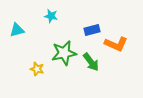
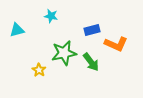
yellow star: moved 2 px right, 1 px down; rotated 16 degrees clockwise
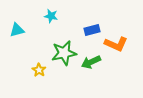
green arrow: rotated 102 degrees clockwise
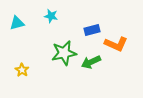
cyan triangle: moved 7 px up
yellow star: moved 17 px left
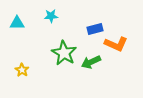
cyan star: rotated 16 degrees counterclockwise
cyan triangle: rotated 14 degrees clockwise
blue rectangle: moved 3 px right, 1 px up
green star: rotated 30 degrees counterclockwise
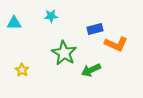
cyan triangle: moved 3 px left
green arrow: moved 8 px down
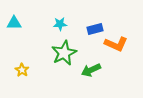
cyan star: moved 9 px right, 8 px down
green star: rotated 15 degrees clockwise
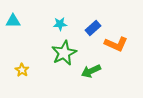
cyan triangle: moved 1 px left, 2 px up
blue rectangle: moved 2 px left, 1 px up; rotated 28 degrees counterclockwise
green arrow: moved 1 px down
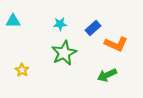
green arrow: moved 16 px right, 4 px down
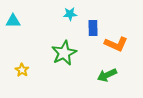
cyan star: moved 10 px right, 10 px up
blue rectangle: rotated 49 degrees counterclockwise
